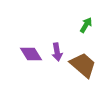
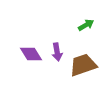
green arrow: rotated 28 degrees clockwise
brown trapezoid: rotated 60 degrees counterclockwise
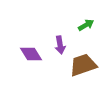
purple arrow: moved 3 px right, 7 px up
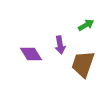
brown trapezoid: moved 1 px up; rotated 52 degrees counterclockwise
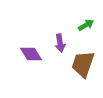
purple arrow: moved 2 px up
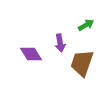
brown trapezoid: moved 1 px left, 1 px up
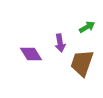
green arrow: moved 1 px right, 2 px down
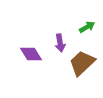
brown trapezoid: rotated 28 degrees clockwise
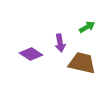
purple diamond: rotated 25 degrees counterclockwise
brown trapezoid: rotated 56 degrees clockwise
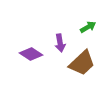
green arrow: moved 1 px right
brown trapezoid: rotated 124 degrees clockwise
